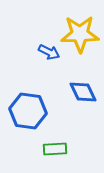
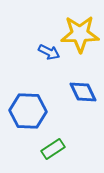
blue hexagon: rotated 6 degrees counterclockwise
green rectangle: moved 2 px left; rotated 30 degrees counterclockwise
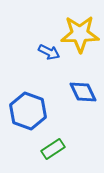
blue hexagon: rotated 18 degrees clockwise
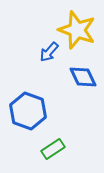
yellow star: moved 3 px left, 4 px up; rotated 21 degrees clockwise
blue arrow: rotated 105 degrees clockwise
blue diamond: moved 15 px up
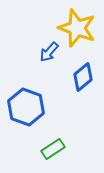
yellow star: moved 2 px up
blue diamond: rotated 76 degrees clockwise
blue hexagon: moved 2 px left, 4 px up
